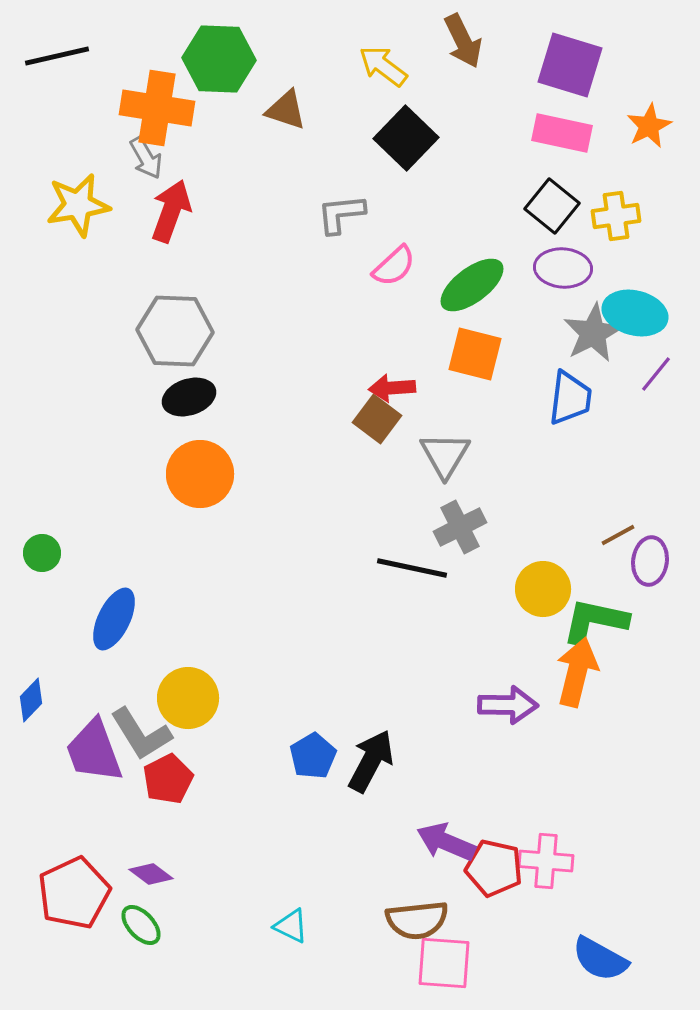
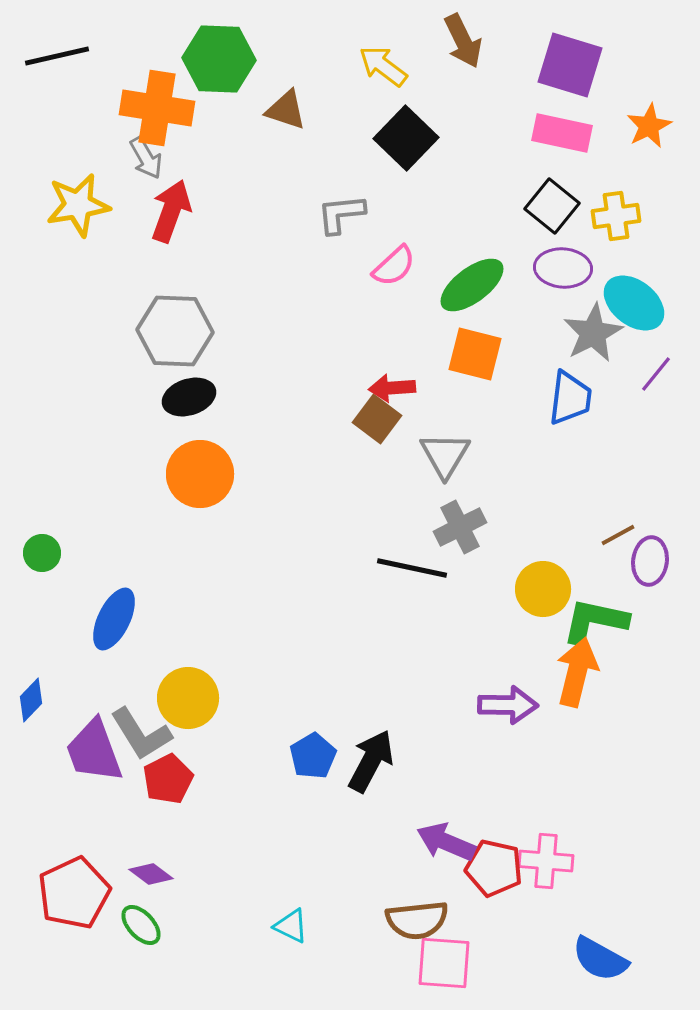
cyan ellipse at (635, 313): moved 1 px left, 10 px up; rotated 24 degrees clockwise
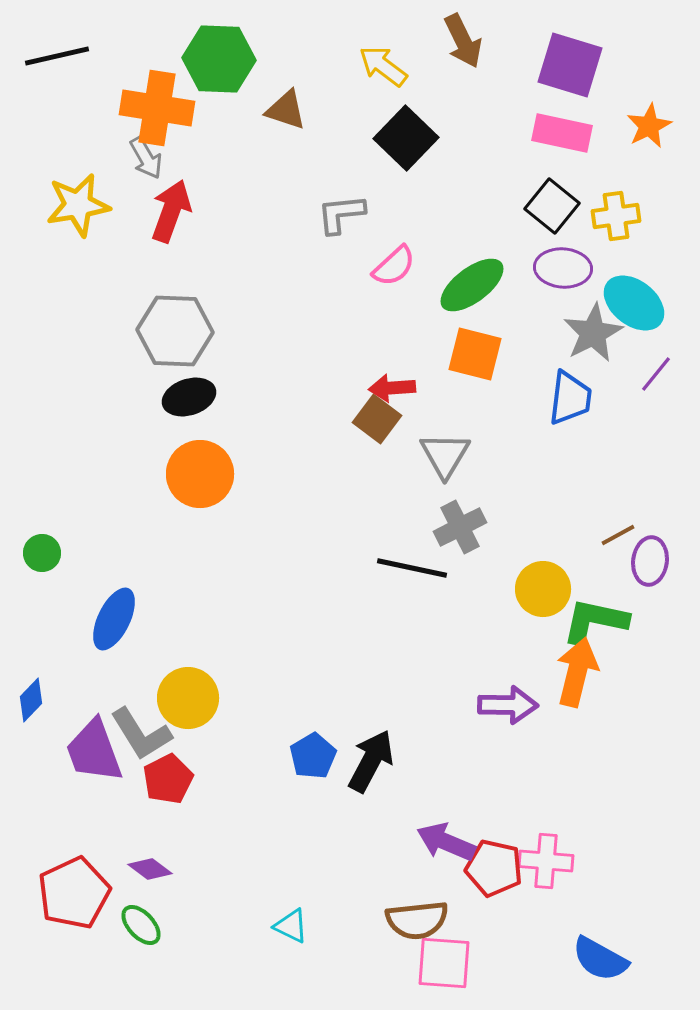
purple diamond at (151, 874): moved 1 px left, 5 px up
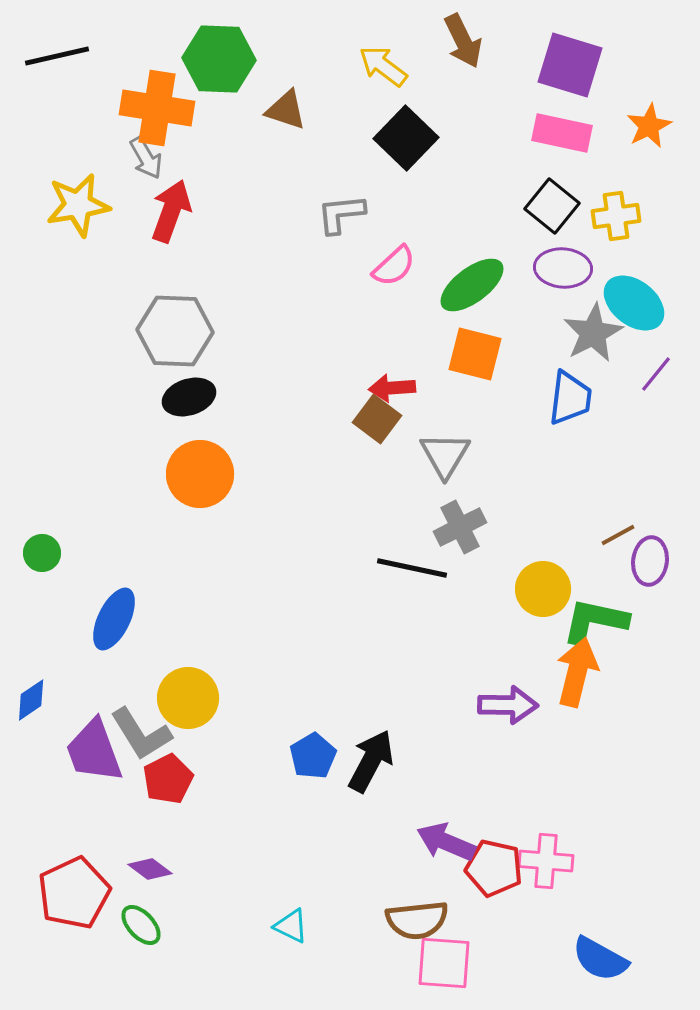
blue diamond at (31, 700): rotated 12 degrees clockwise
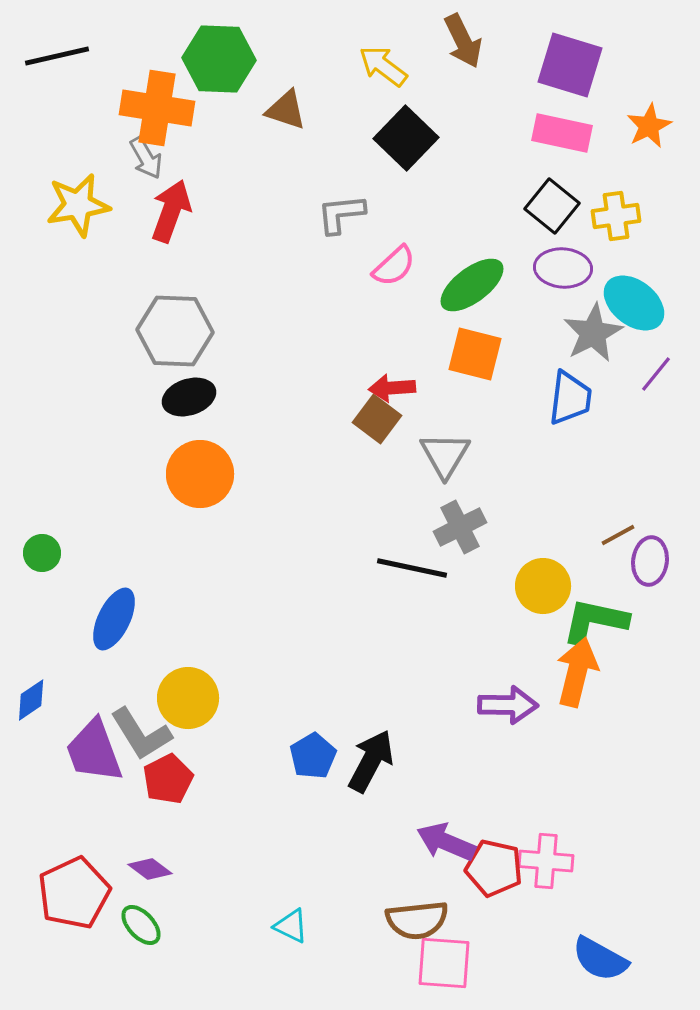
yellow circle at (543, 589): moved 3 px up
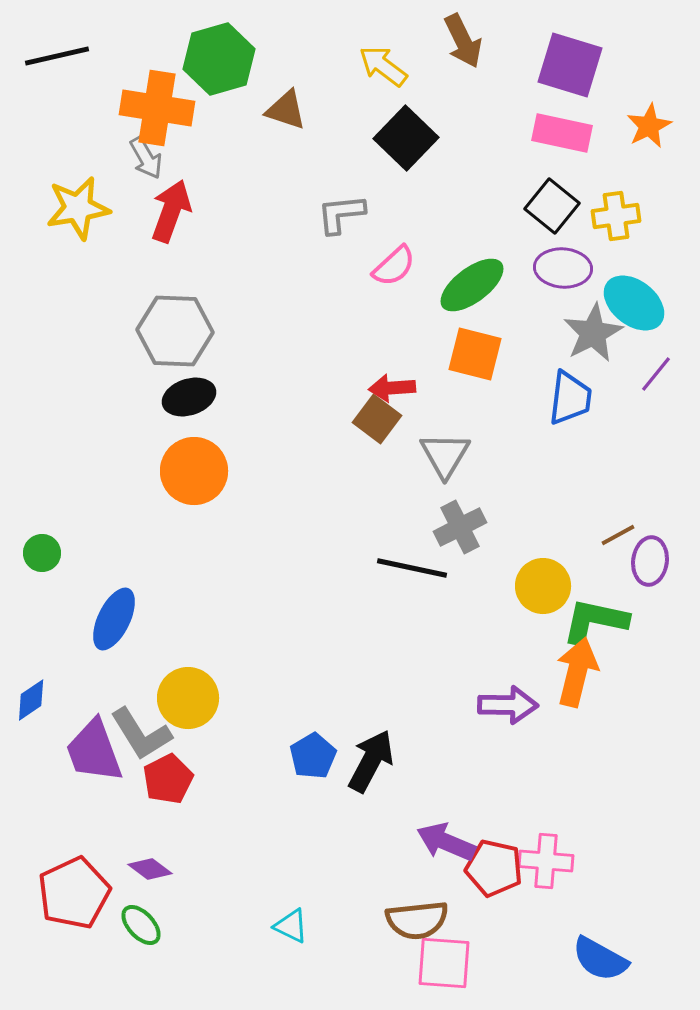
green hexagon at (219, 59): rotated 18 degrees counterclockwise
yellow star at (78, 205): moved 3 px down
orange circle at (200, 474): moved 6 px left, 3 px up
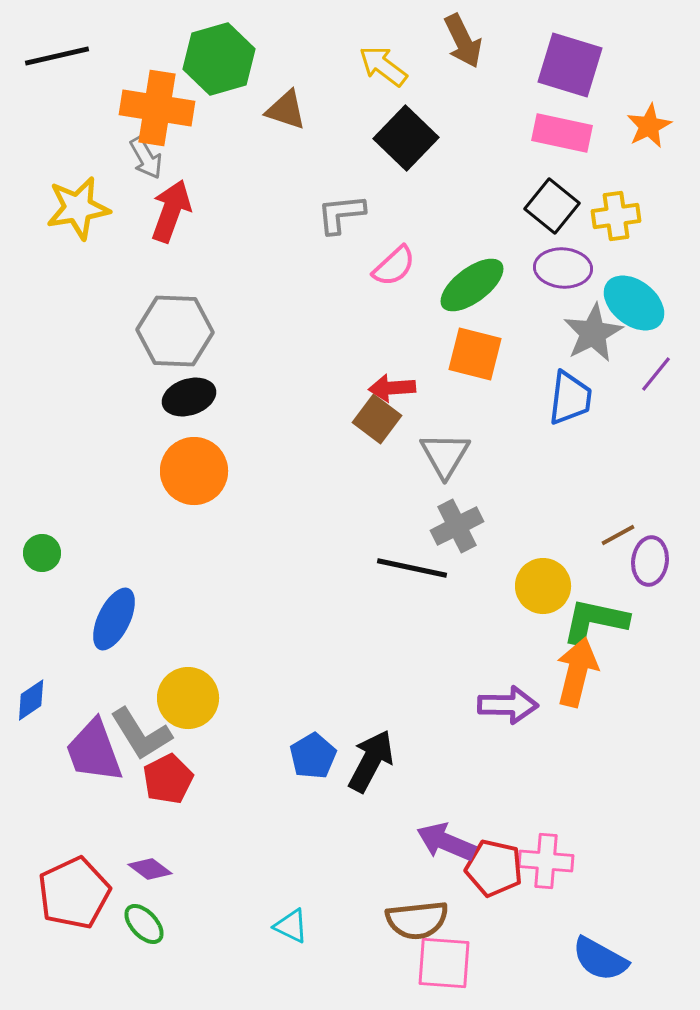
gray cross at (460, 527): moved 3 px left, 1 px up
green ellipse at (141, 925): moved 3 px right, 1 px up
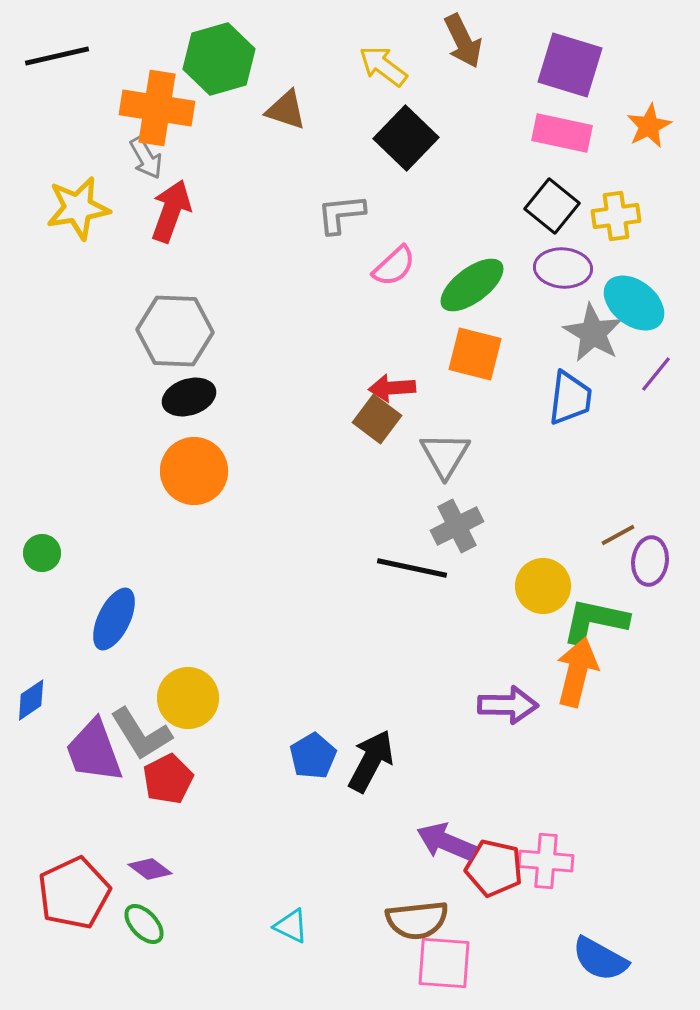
gray star at (593, 333): rotated 14 degrees counterclockwise
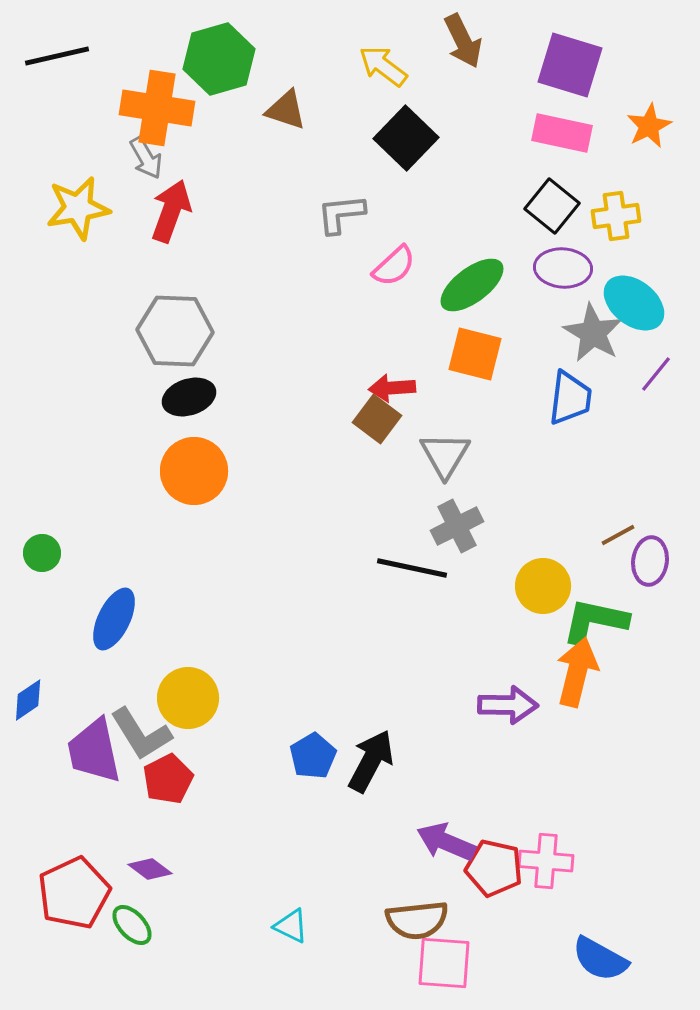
blue diamond at (31, 700): moved 3 px left
purple trapezoid at (94, 751): rotated 8 degrees clockwise
green ellipse at (144, 924): moved 12 px left, 1 px down
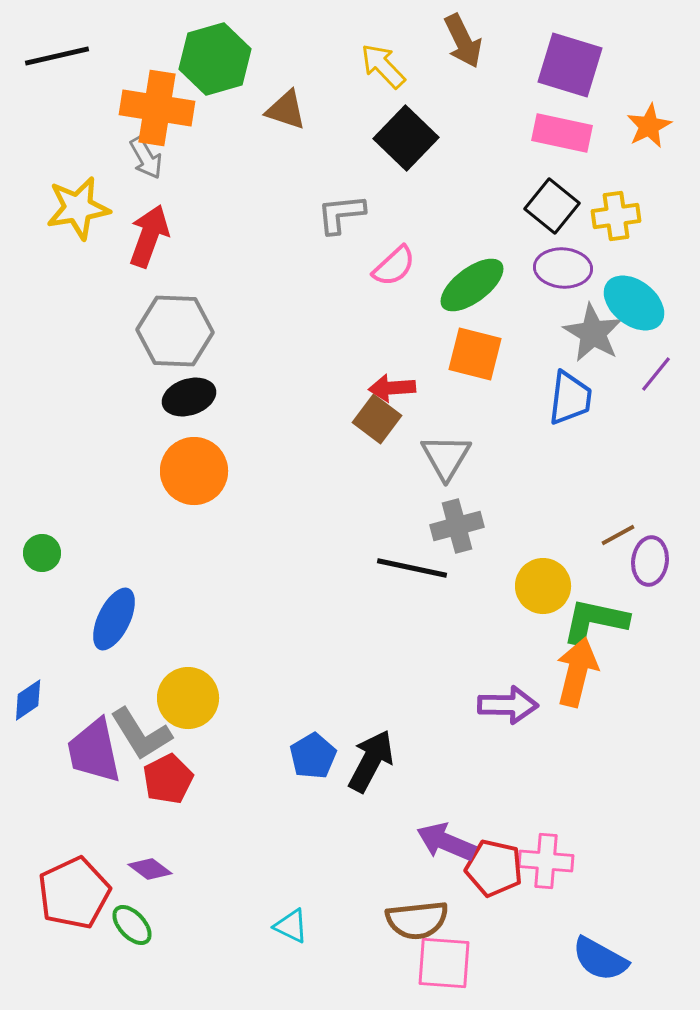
green hexagon at (219, 59): moved 4 px left
yellow arrow at (383, 66): rotated 9 degrees clockwise
red arrow at (171, 211): moved 22 px left, 25 px down
gray triangle at (445, 455): moved 1 px right, 2 px down
gray cross at (457, 526): rotated 12 degrees clockwise
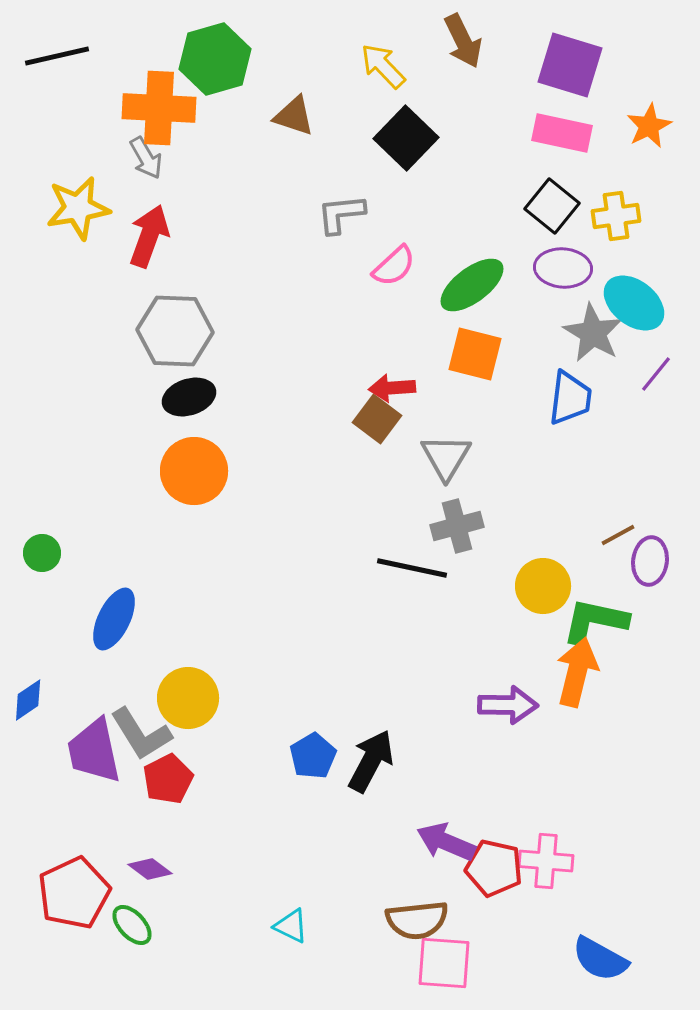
orange cross at (157, 108): moved 2 px right; rotated 6 degrees counterclockwise
brown triangle at (286, 110): moved 8 px right, 6 px down
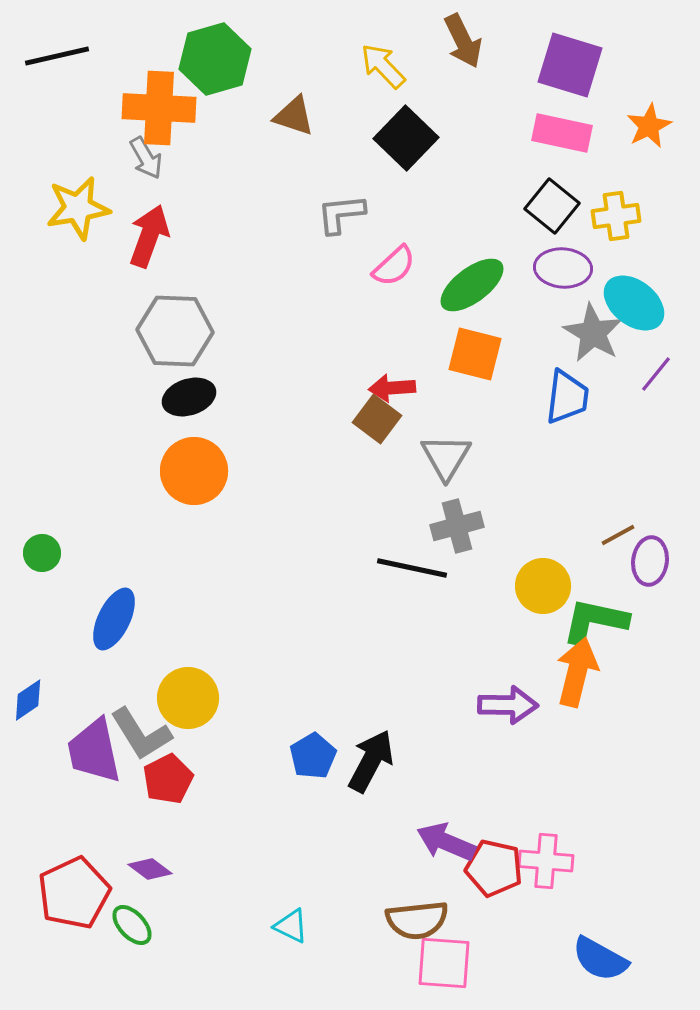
blue trapezoid at (570, 398): moved 3 px left, 1 px up
